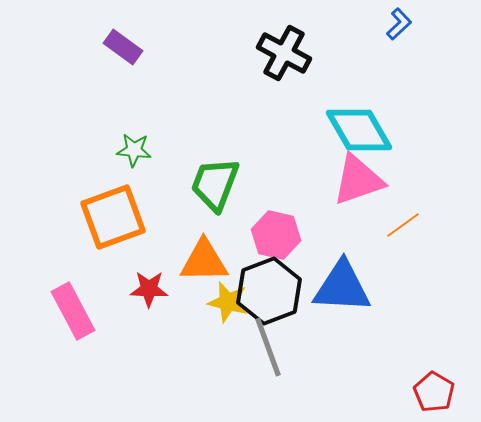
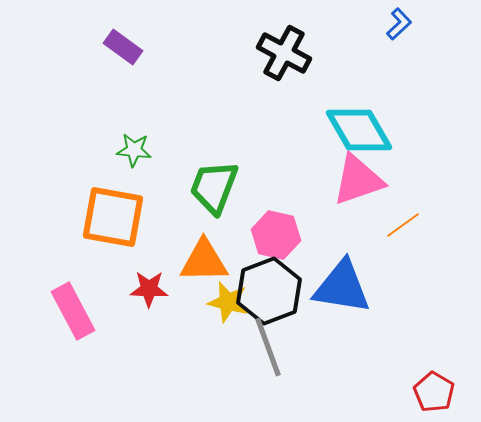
green trapezoid: moved 1 px left, 3 px down
orange square: rotated 30 degrees clockwise
blue triangle: rotated 6 degrees clockwise
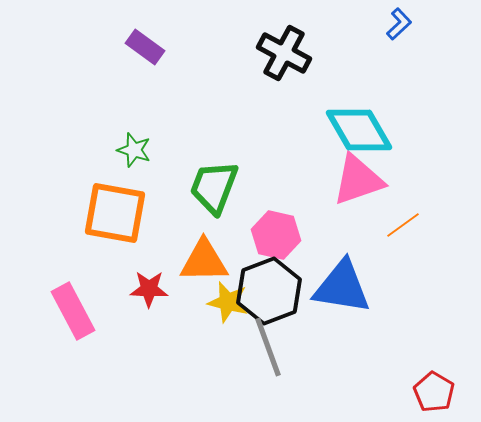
purple rectangle: moved 22 px right
green star: rotated 12 degrees clockwise
orange square: moved 2 px right, 4 px up
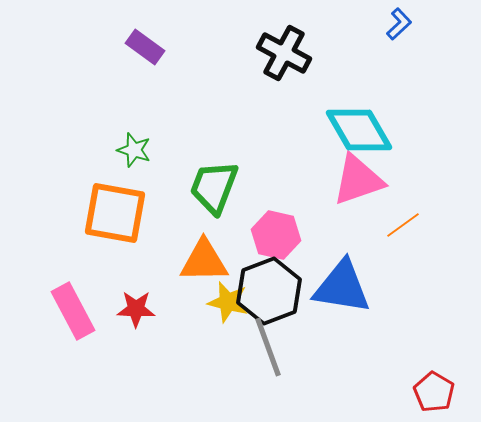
red star: moved 13 px left, 20 px down
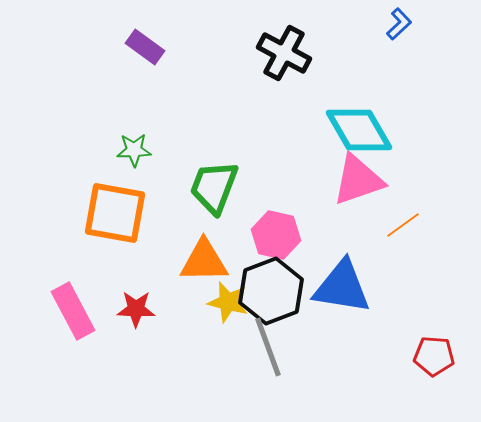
green star: rotated 20 degrees counterclockwise
black hexagon: moved 2 px right
red pentagon: moved 36 px up; rotated 27 degrees counterclockwise
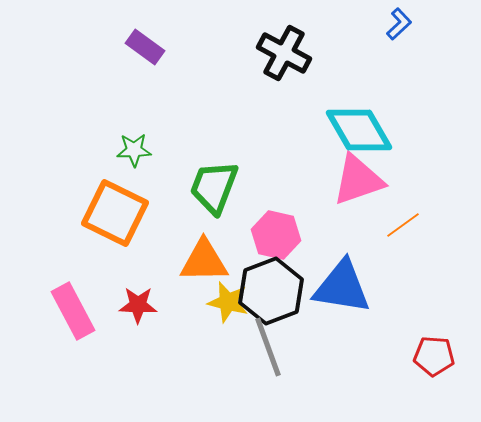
orange square: rotated 16 degrees clockwise
red star: moved 2 px right, 4 px up
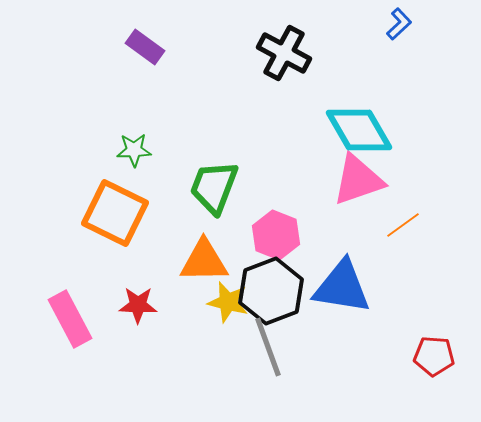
pink hexagon: rotated 9 degrees clockwise
pink rectangle: moved 3 px left, 8 px down
